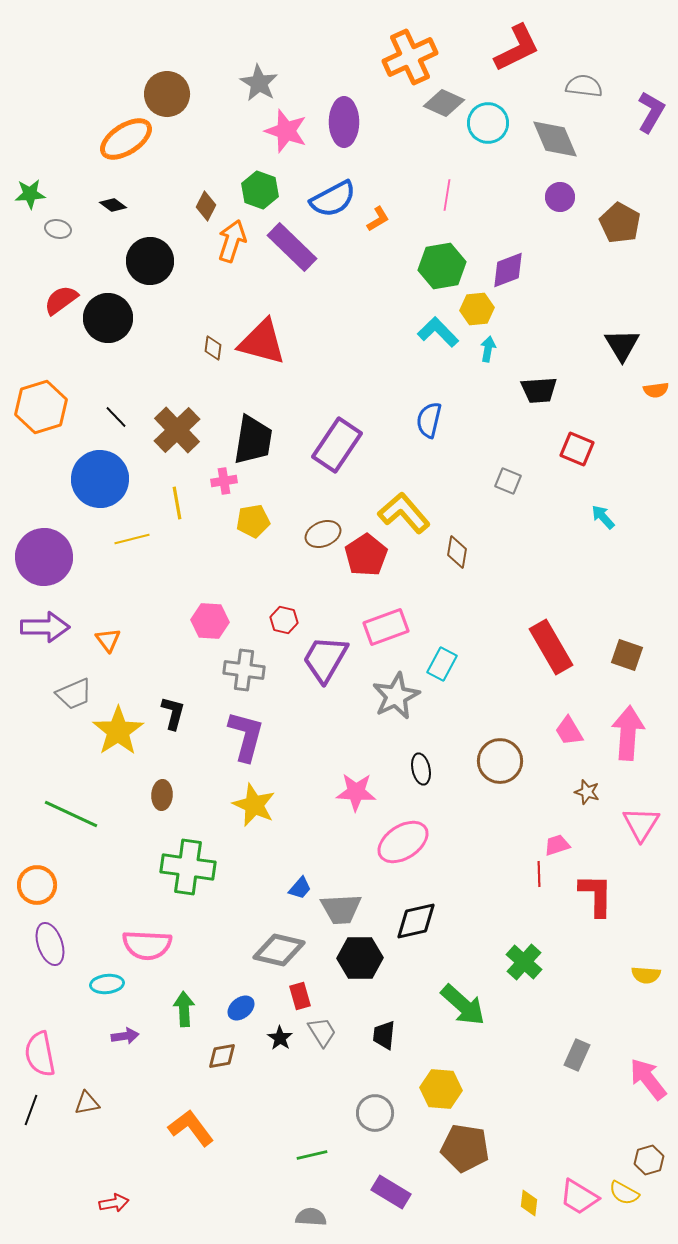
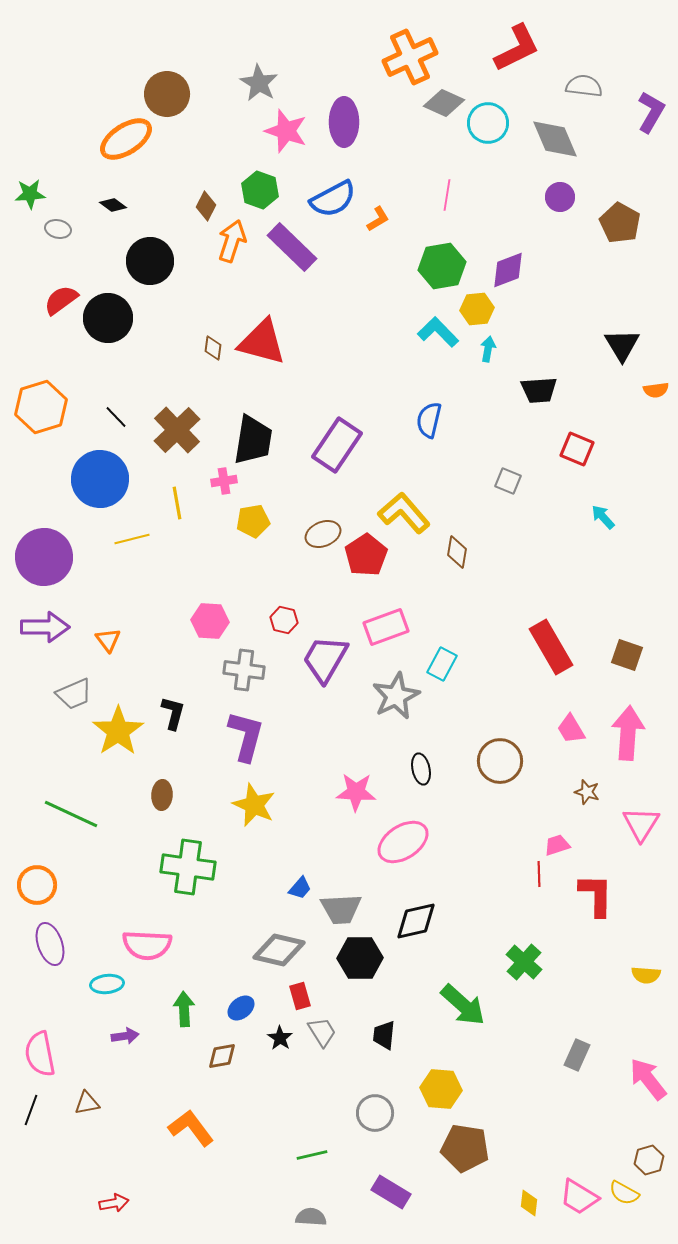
pink trapezoid at (569, 731): moved 2 px right, 2 px up
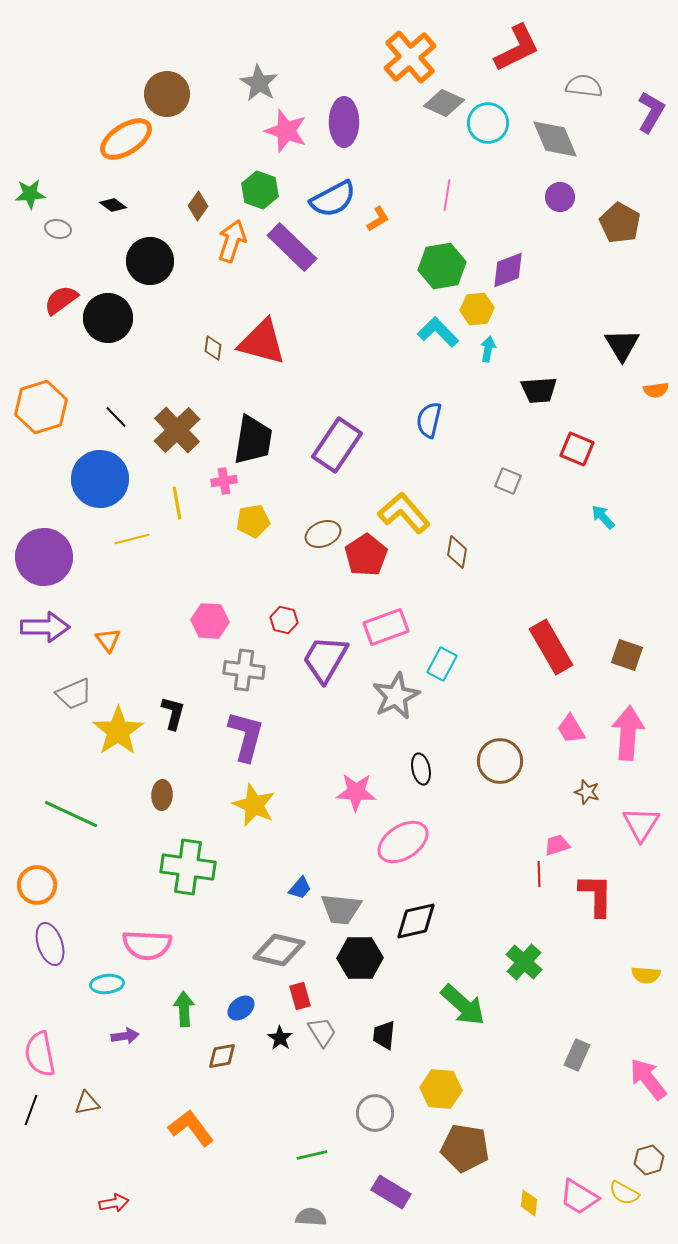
orange cross at (410, 57): rotated 16 degrees counterclockwise
brown diamond at (206, 206): moved 8 px left; rotated 8 degrees clockwise
gray trapezoid at (341, 909): rotated 9 degrees clockwise
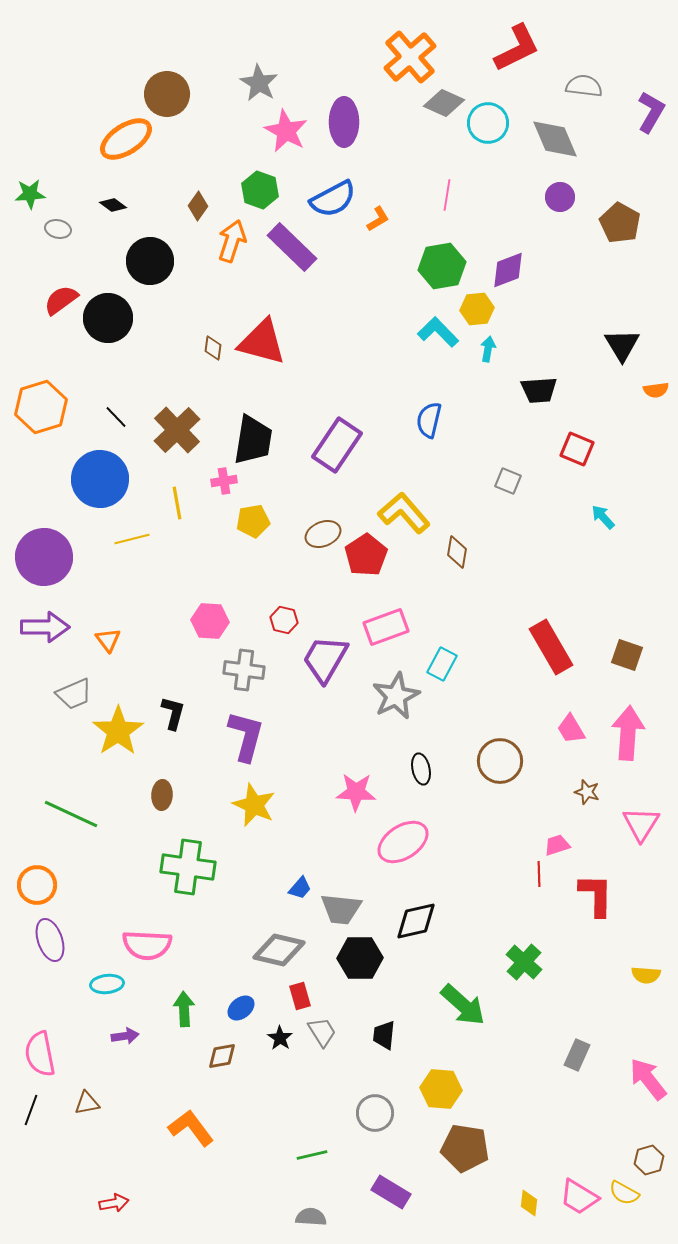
pink star at (286, 131): rotated 9 degrees clockwise
purple ellipse at (50, 944): moved 4 px up
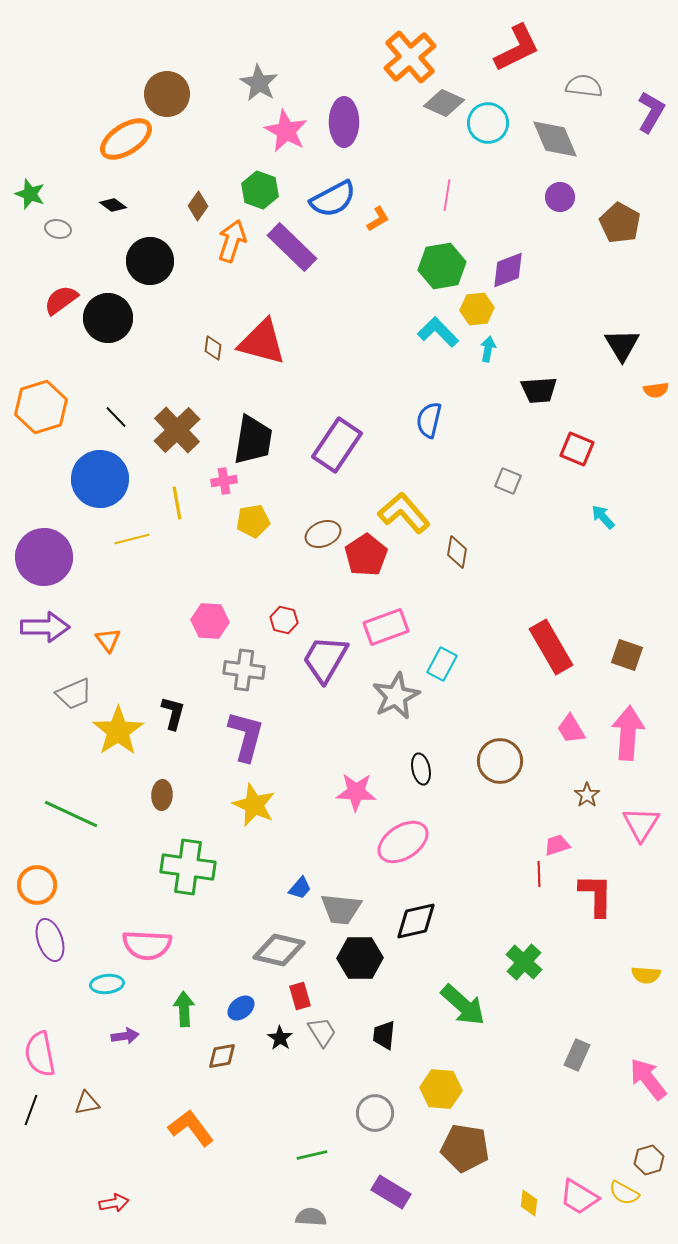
green star at (30, 194): rotated 24 degrees clockwise
brown star at (587, 792): moved 3 px down; rotated 20 degrees clockwise
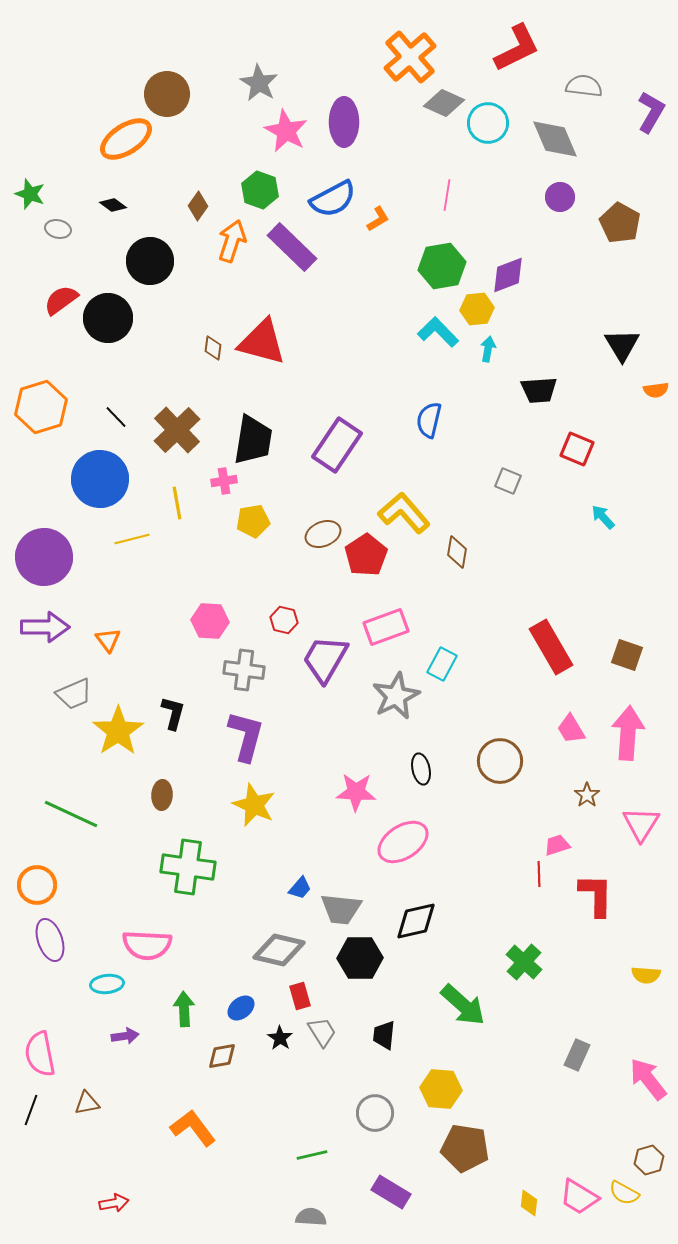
purple diamond at (508, 270): moved 5 px down
orange L-shape at (191, 1128): moved 2 px right
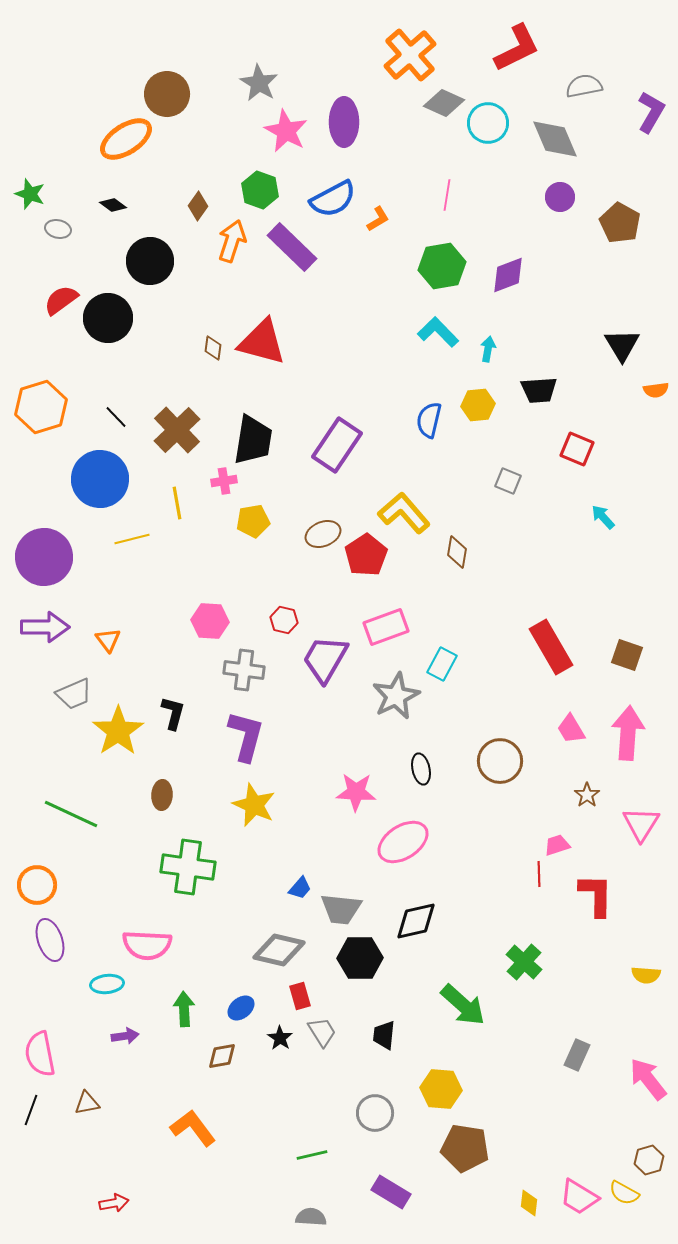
orange cross at (410, 57): moved 2 px up
gray semicircle at (584, 86): rotated 18 degrees counterclockwise
yellow hexagon at (477, 309): moved 1 px right, 96 px down
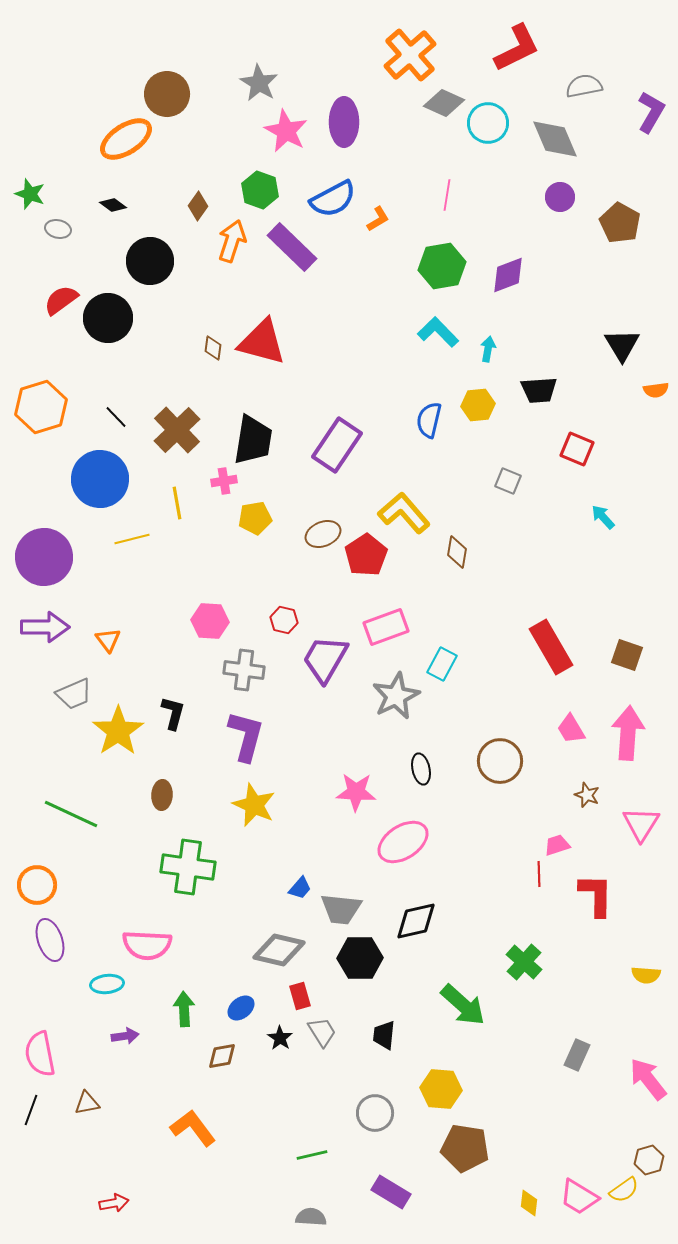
yellow pentagon at (253, 521): moved 2 px right, 3 px up
brown star at (587, 795): rotated 15 degrees counterclockwise
yellow semicircle at (624, 1193): moved 3 px up; rotated 64 degrees counterclockwise
